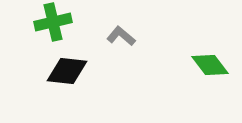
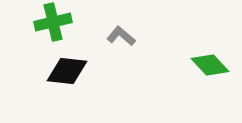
green diamond: rotated 6 degrees counterclockwise
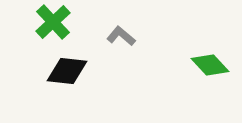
green cross: rotated 30 degrees counterclockwise
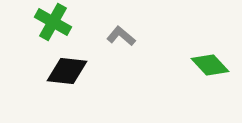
green cross: rotated 18 degrees counterclockwise
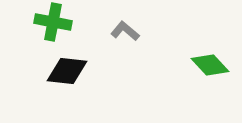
green cross: rotated 18 degrees counterclockwise
gray L-shape: moved 4 px right, 5 px up
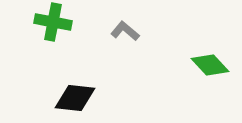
black diamond: moved 8 px right, 27 px down
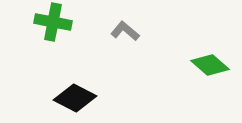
green diamond: rotated 6 degrees counterclockwise
black diamond: rotated 21 degrees clockwise
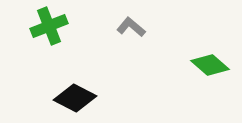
green cross: moved 4 px left, 4 px down; rotated 33 degrees counterclockwise
gray L-shape: moved 6 px right, 4 px up
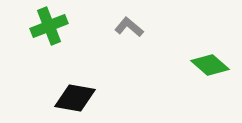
gray L-shape: moved 2 px left
black diamond: rotated 18 degrees counterclockwise
